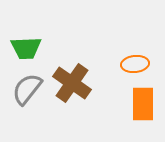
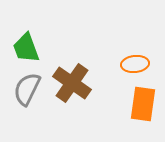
green trapezoid: rotated 72 degrees clockwise
gray semicircle: rotated 12 degrees counterclockwise
orange rectangle: rotated 8 degrees clockwise
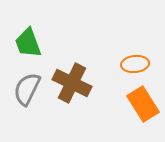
green trapezoid: moved 2 px right, 5 px up
brown cross: rotated 9 degrees counterclockwise
orange rectangle: rotated 40 degrees counterclockwise
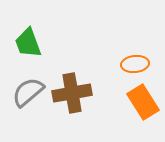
brown cross: moved 10 px down; rotated 36 degrees counterclockwise
gray semicircle: moved 1 px right, 3 px down; rotated 24 degrees clockwise
orange rectangle: moved 2 px up
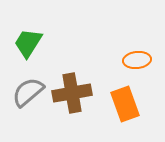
green trapezoid: rotated 52 degrees clockwise
orange ellipse: moved 2 px right, 4 px up
orange rectangle: moved 18 px left, 2 px down; rotated 12 degrees clockwise
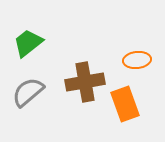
green trapezoid: rotated 20 degrees clockwise
brown cross: moved 13 px right, 11 px up
